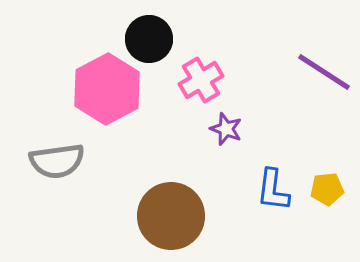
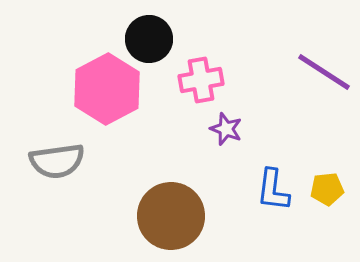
pink cross: rotated 21 degrees clockwise
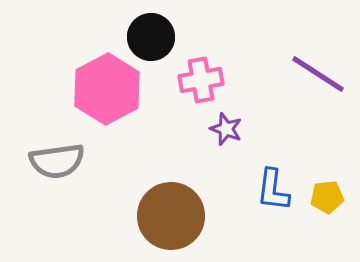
black circle: moved 2 px right, 2 px up
purple line: moved 6 px left, 2 px down
yellow pentagon: moved 8 px down
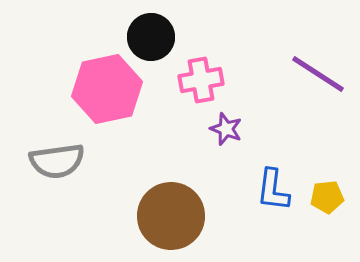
pink hexagon: rotated 16 degrees clockwise
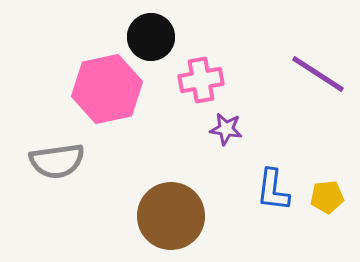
purple star: rotated 12 degrees counterclockwise
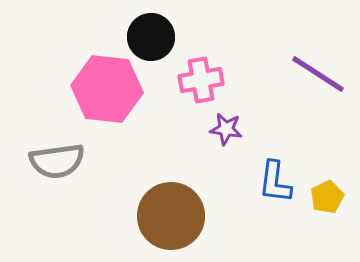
pink hexagon: rotated 18 degrees clockwise
blue L-shape: moved 2 px right, 8 px up
yellow pentagon: rotated 20 degrees counterclockwise
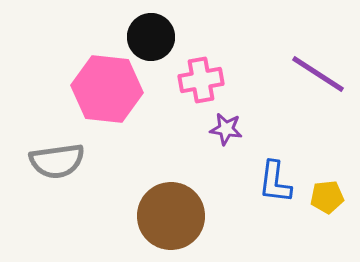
yellow pentagon: rotated 20 degrees clockwise
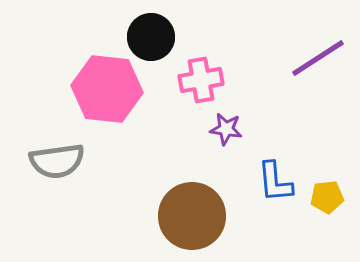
purple line: moved 16 px up; rotated 66 degrees counterclockwise
blue L-shape: rotated 12 degrees counterclockwise
brown circle: moved 21 px right
